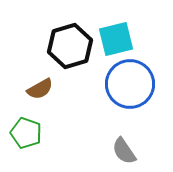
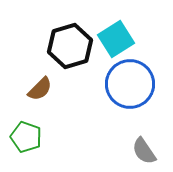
cyan square: rotated 18 degrees counterclockwise
brown semicircle: rotated 16 degrees counterclockwise
green pentagon: moved 4 px down
gray semicircle: moved 20 px right
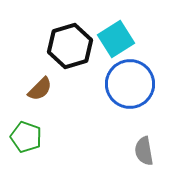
gray semicircle: rotated 24 degrees clockwise
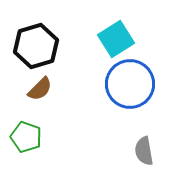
black hexagon: moved 34 px left
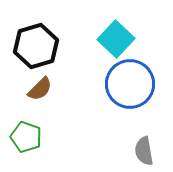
cyan square: rotated 15 degrees counterclockwise
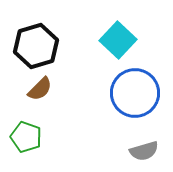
cyan square: moved 2 px right, 1 px down
blue circle: moved 5 px right, 9 px down
gray semicircle: rotated 96 degrees counterclockwise
